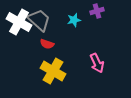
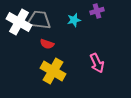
gray trapezoid: rotated 35 degrees counterclockwise
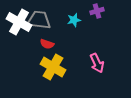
yellow cross: moved 4 px up
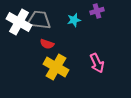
yellow cross: moved 3 px right
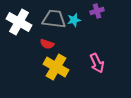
gray trapezoid: moved 15 px right, 1 px up
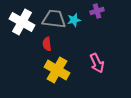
white cross: moved 3 px right
red semicircle: rotated 64 degrees clockwise
yellow cross: moved 1 px right, 3 px down
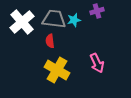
white cross: rotated 20 degrees clockwise
red semicircle: moved 3 px right, 3 px up
